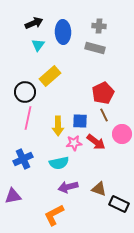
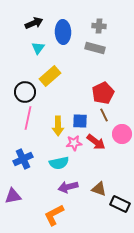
cyan triangle: moved 3 px down
black rectangle: moved 1 px right
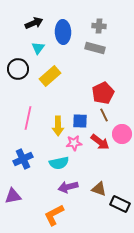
black circle: moved 7 px left, 23 px up
red arrow: moved 4 px right
